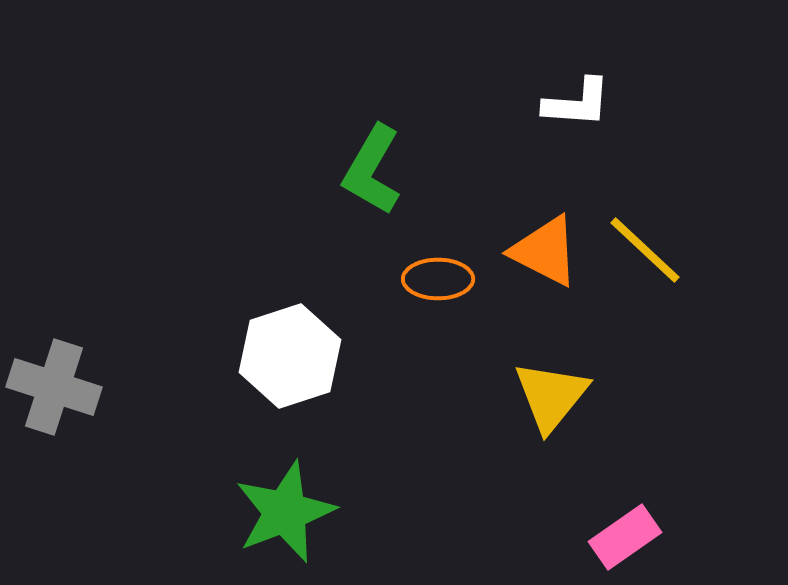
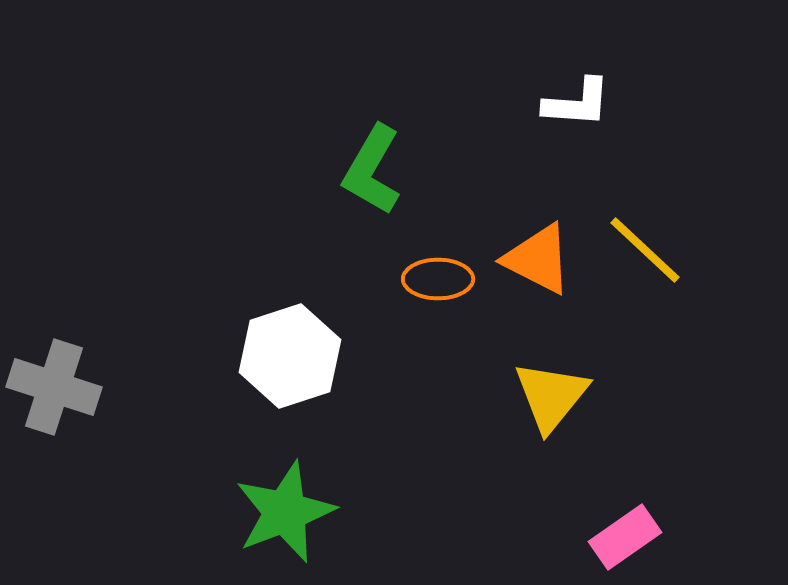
orange triangle: moved 7 px left, 8 px down
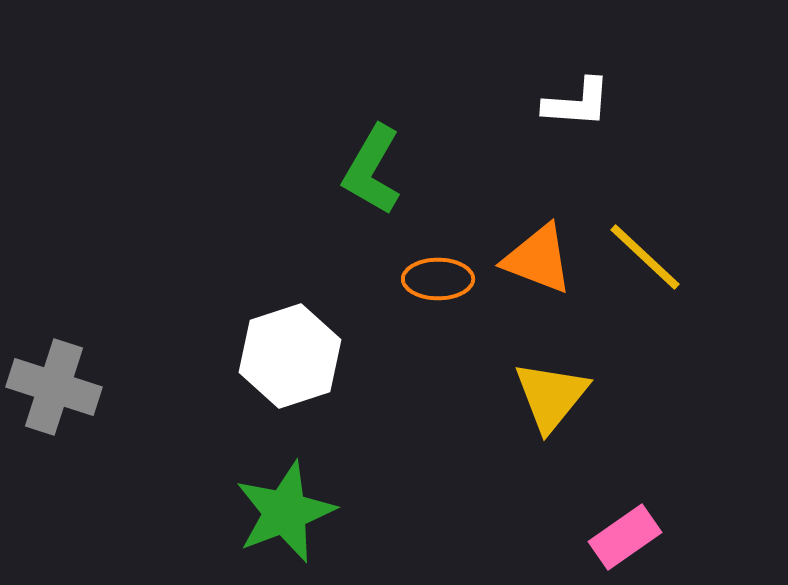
yellow line: moved 7 px down
orange triangle: rotated 6 degrees counterclockwise
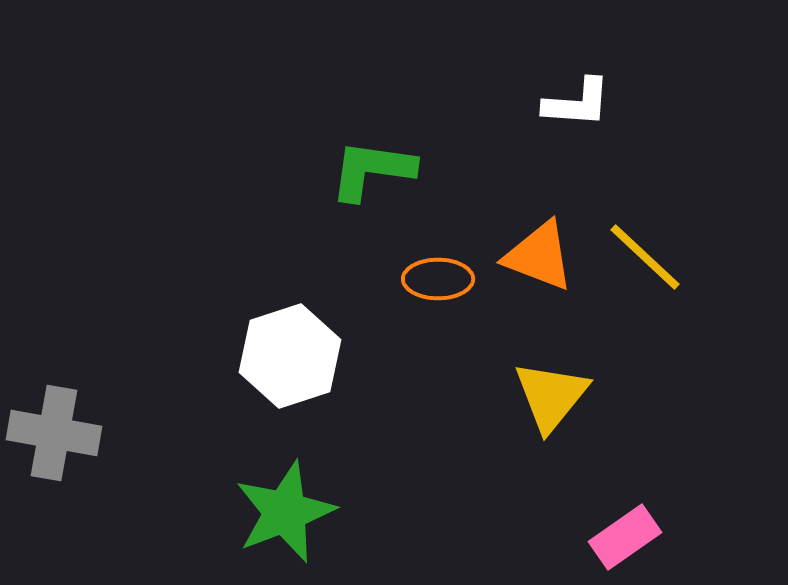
green L-shape: rotated 68 degrees clockwise
orange triangle: moved 1 px right, 3 px up
gray cross: moved 46 px down; rotated 8 degrees counterclockwise
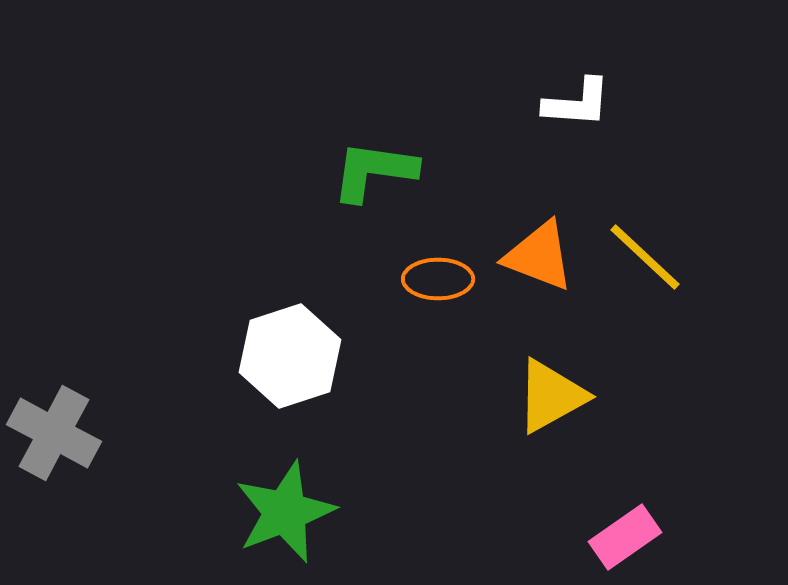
green L-shape: moved 2 px right, 1 px down
yellow triangle: rotated 22 degrees clockwise
gray cross: rotated 18 degrees clockwise
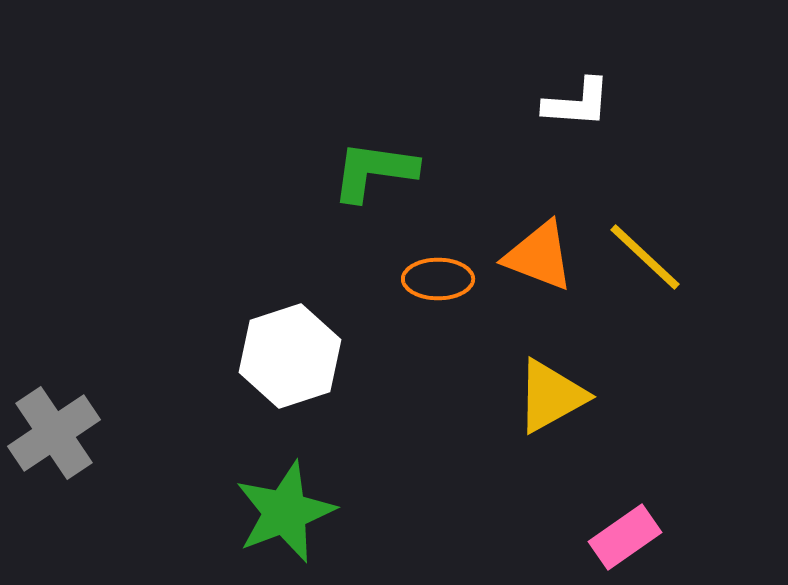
gray cross: rotated 28 degrees clockwise
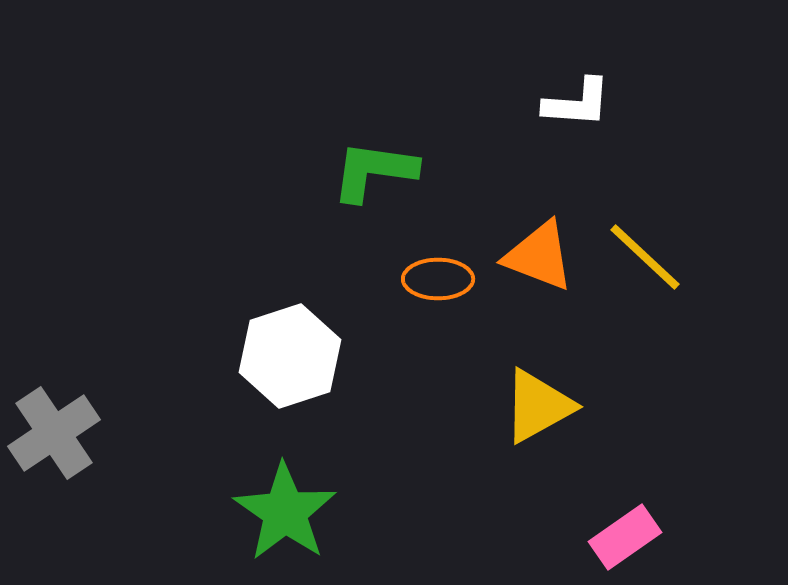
yellow triangle: moved 13 px left, 10 px down
green star: rotated 16 degrees counterclockwise
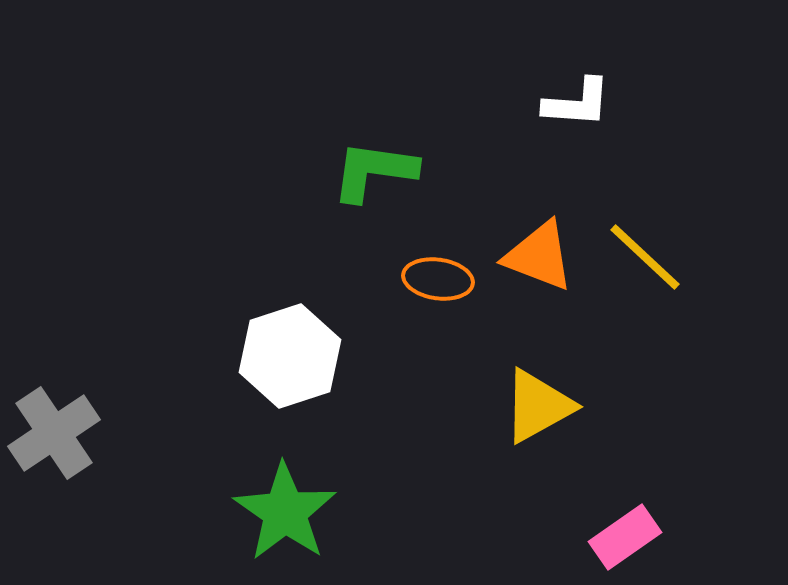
orange ellipse: rotated 8 degrees clockwise
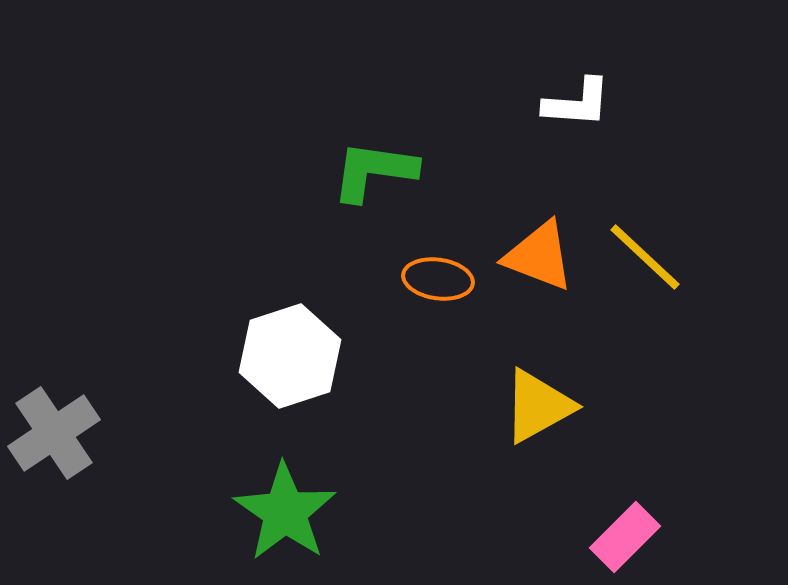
pink rectangle: rotated 10 degrees counterclockwise
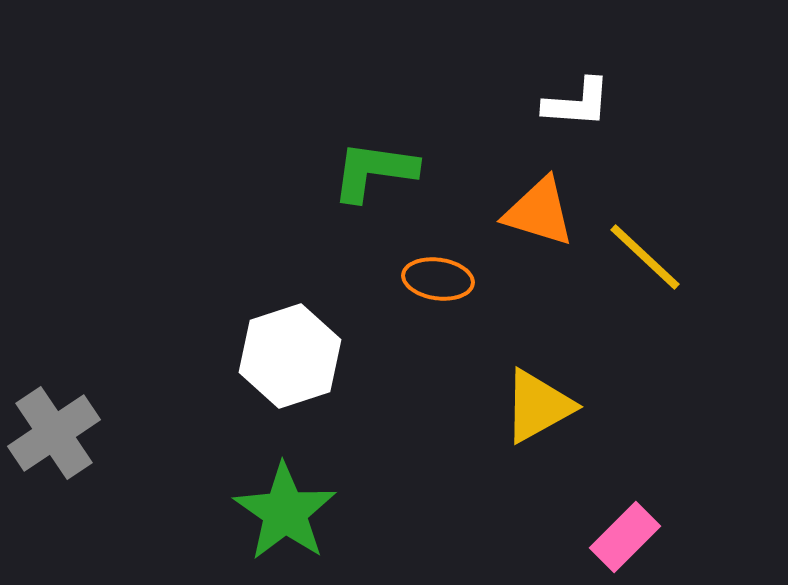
orange triangle: moved 44 px up; rotated 4 degrees counterclockwise
